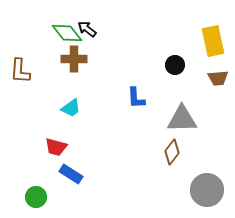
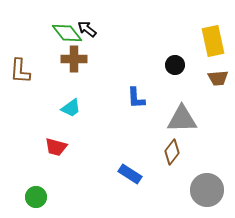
blue rectangle: moved 59 px right
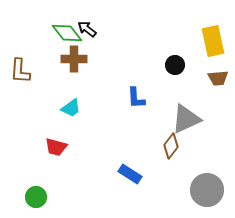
gray triangle: moved 4 px right; rotated 24 degrees counterclockwise
brown diamond: moved 1 px left, 6 px up
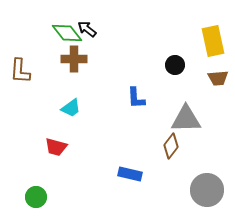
gray triangle: rotated 24 degrees clockwise
blue rectangle: rotated 20 degrees counterclockwise
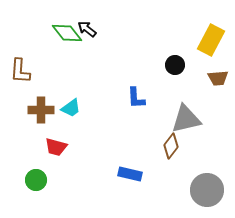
yellow rectangle: moved 2 px left, 1 px up; rotated 40 degrees clockwise
brown cross: moved 33 px left, 51 px down
gray triangle: rotated 12 degrees counterclockwise
green circle: moved 17 px up
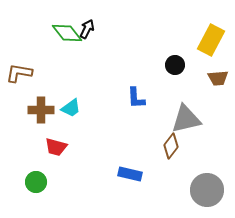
black arrow: rotated 78 degrees clockwise
brown L-shape: moved 1 px left, 2 px down; rotated 96 degrees clockwise
green circle: moved 2 px down
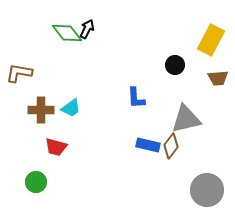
blue rectangle: moved 18 px right, 29 px up
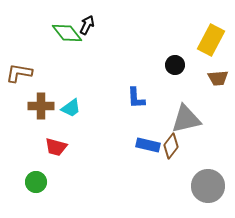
black arrow: moved 4 px up
brown cross: moved 4 px up
gray circle: moved 1 px right, 4 px up
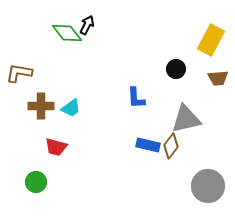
black circle: moved 1 px right, 4 px down
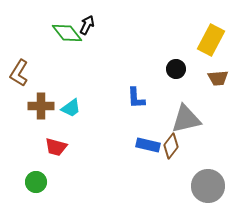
brown L-shape: rotated 68 degrees counterclockwise
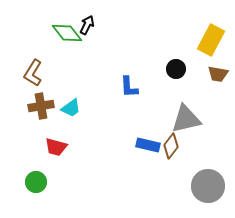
brown L-shape: moved 14 px right
brown trapezoid: moved 4 px up; rotated 15 degrees clockwise
blue L-shape: moved 7 px left, 11 px up
brown cross: rotated 10 degrees counterclockwise
